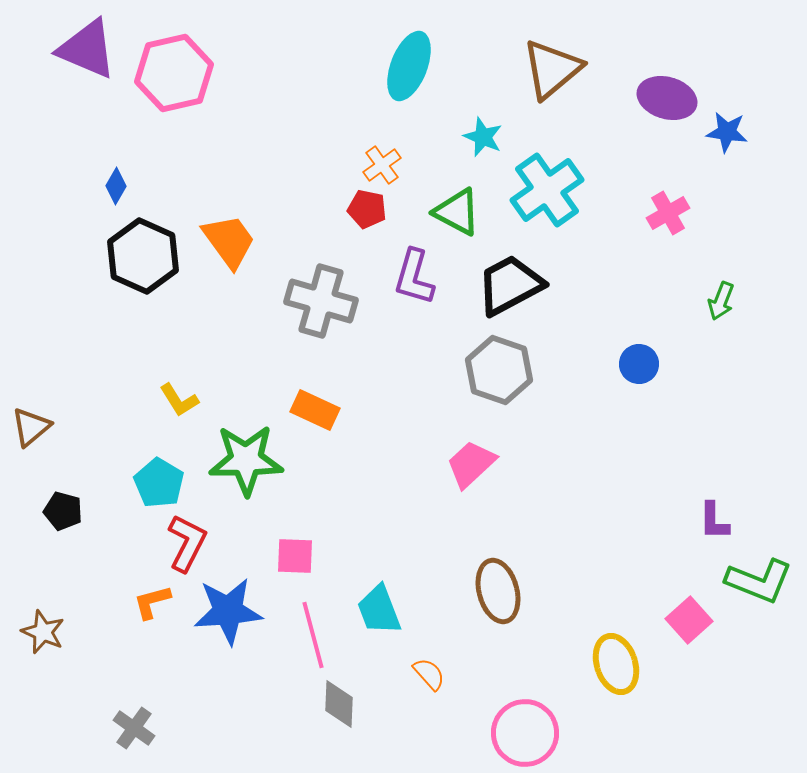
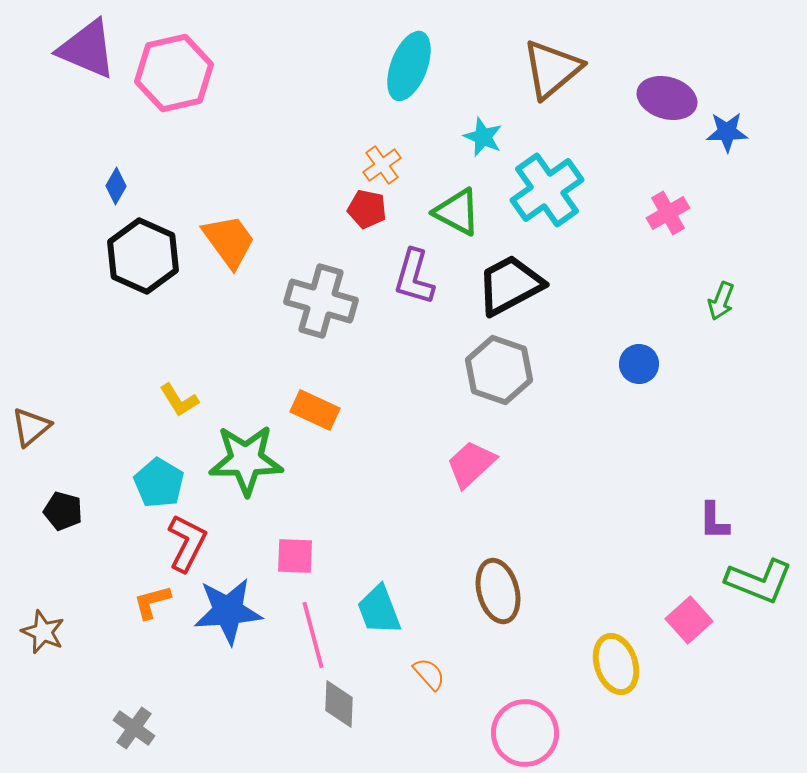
blue star at (727, 132): rotated 9 degrees counterclockwise
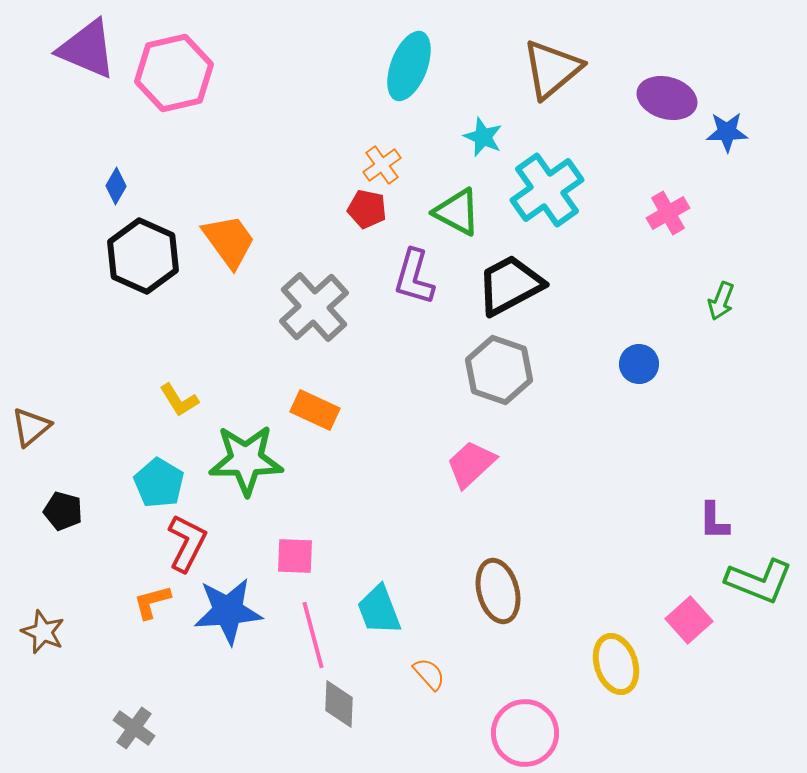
gray cross at (321, 301): moved 7 px left, 6 px down; rotated 32 degrees clockwise
